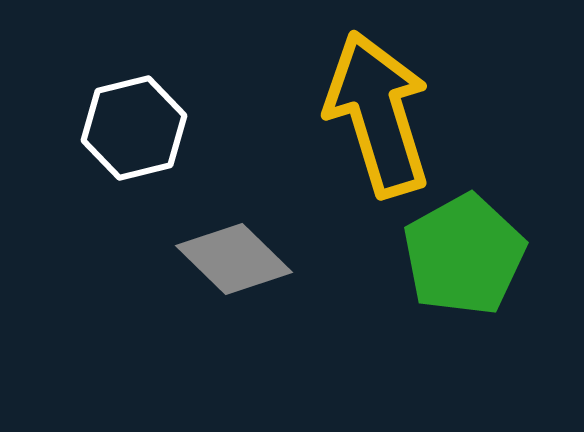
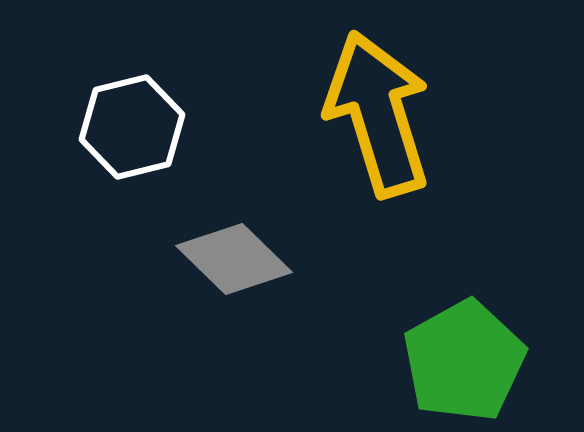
white hexagon: moved 2 px left, 1 px up
green pentagon: moved 106 px down
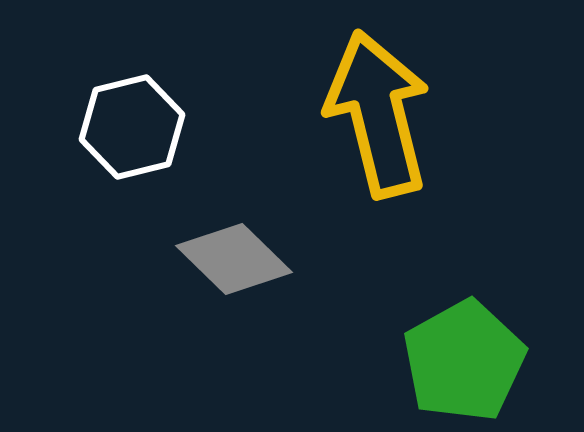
yellow arrow: rotated 3 degrees clockwise
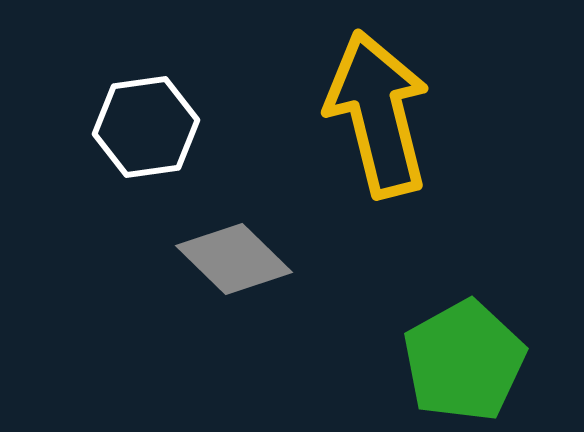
white hexagon: moved 14 px right; rotated 6 degrees clockwise
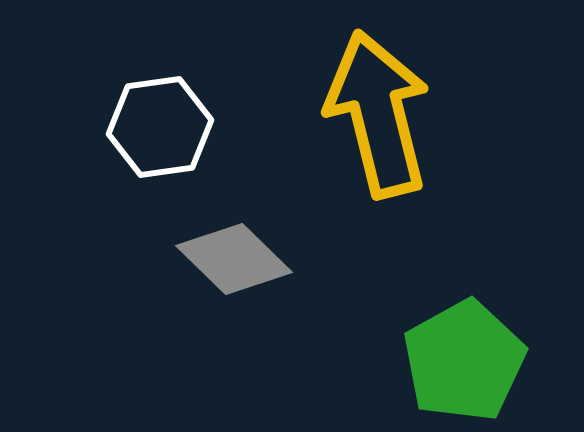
white hexagon: moved 14 px right
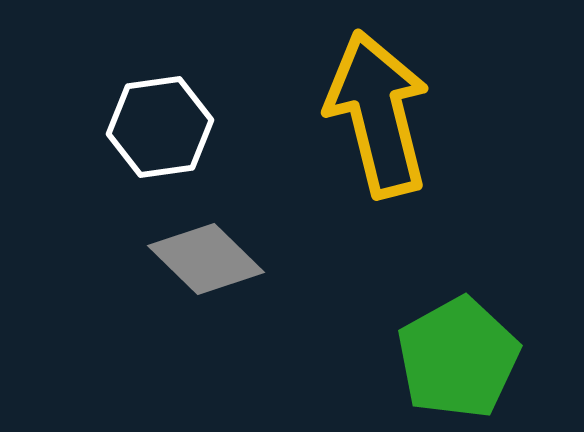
gray diamond: moved 28 px left
green pentagon: moved 6 px left, 3 px up
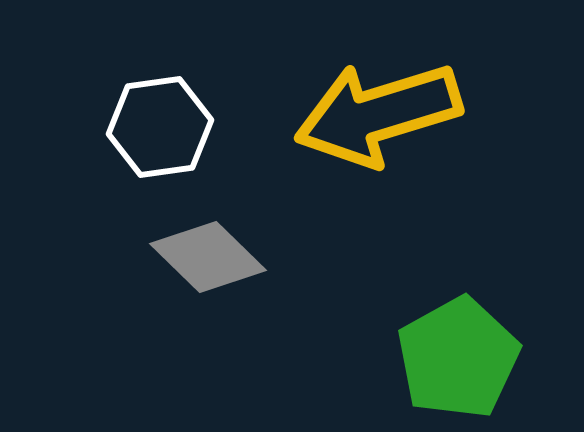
yellow arrow: rotated 93 degrees counterclockwise
gray diamond: moved 2 px right, 2 px up
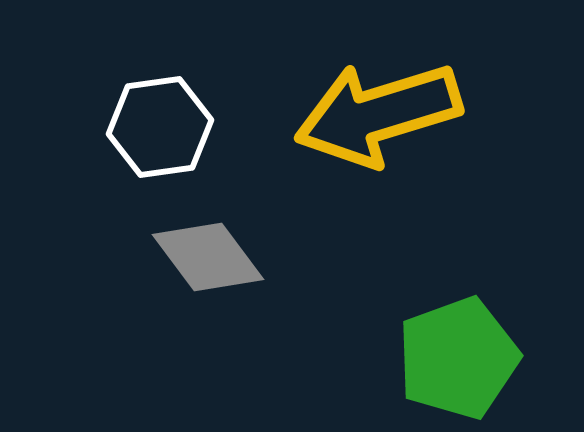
gray diamond: rotated 9 degrees clockwise
green pentagon: rotated 9 degrees clockwise
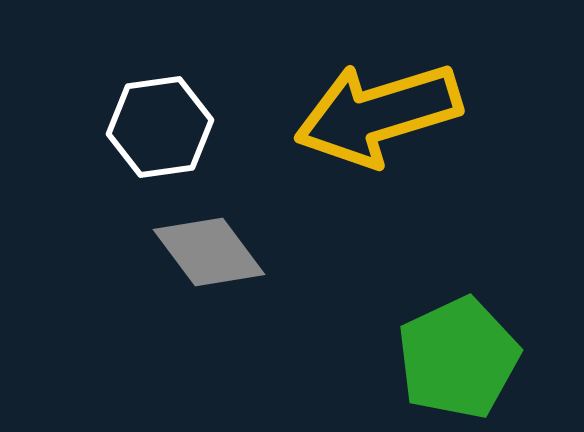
gray diamond: moved 1 px right, 5 px up
green pentagon: rotated 5 degrees counterclockwise
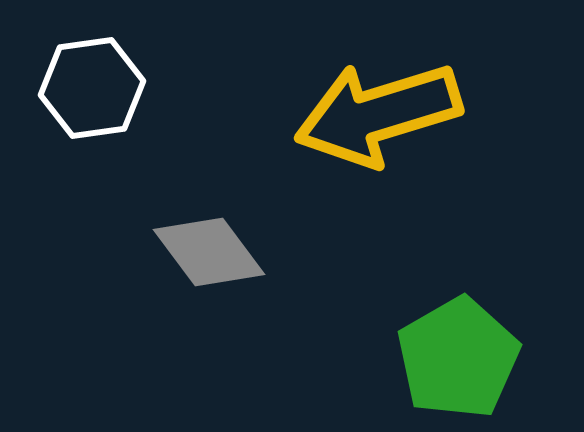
white hexagon: moved 68 px left, 39 px up
green pentagon: rotated 5 degrees counterclockwise
